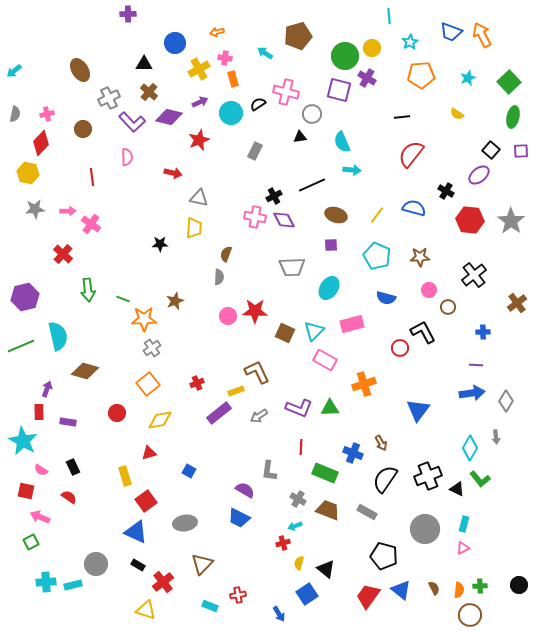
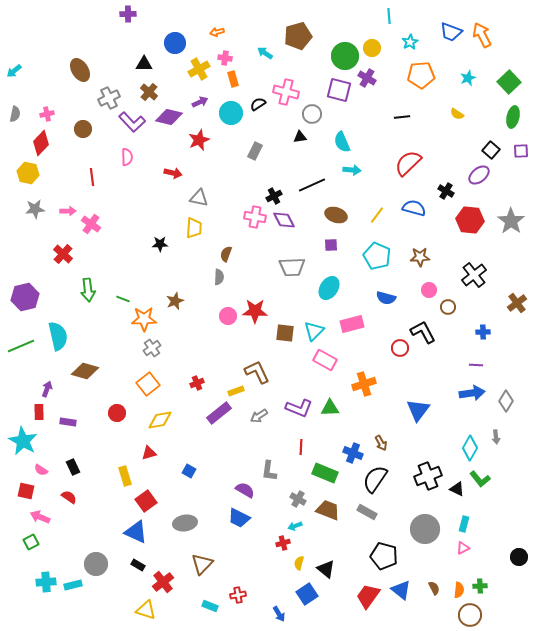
red semicircle at (411, 154): moved 3 px left, 9 px down; rotated 8 degrees clockwise
brown square at (285, 333): rotated 18 degrees counterclockwise
black semicircle at (385, 479): moved 10 px left
black circle at (519, 585): moved 28 px up
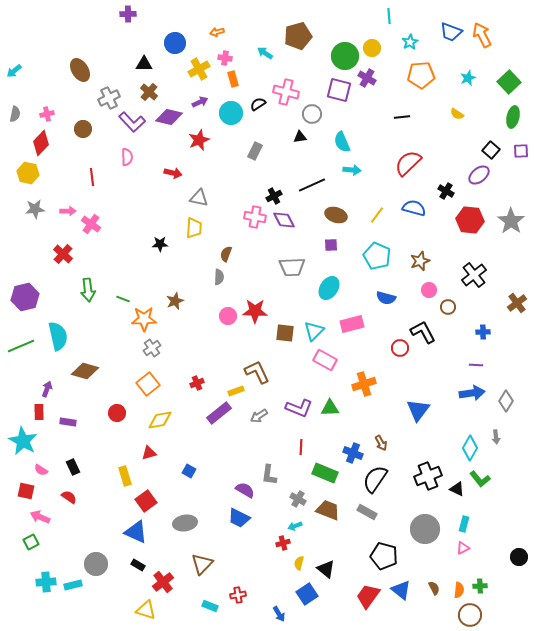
brown star at (420, 257): moved 4 px down; rotated 18 degrees counterclockwise
gray L-shape at (269, 471): moved 4 px down
